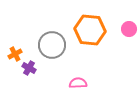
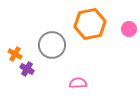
orange hexagon: moved 6 px up; rotated 16 degrees counterclockwise
orange cross: rotated 32 degrees counterclockwise
purple cross: moved 2 px left, 1 px down
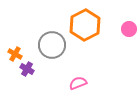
orange hexagon: moved 5 px left, 1 px down; rotated 16 degrees counterclockwise
pink semicircle: rotated 18 degrees counterclockwise
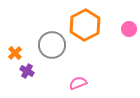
orange cross: moved 1 px up; rotated 16 degrees clockwise
purple cross: moved 2 px down
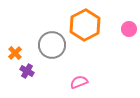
pink semicircle: moved 1 px right, 1 px up
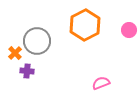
pink circle: moved 1 px down
gray circle: moved 15 px left, 4 px up
purple cross: rotated 24 degrees counterclockwise
pink semicircle: moved 22 px right, 1 px down
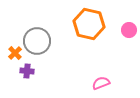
orange hexagon: moved 4 px right, 1 px up; rotated 20 degrees counterclockwise
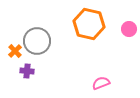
pink circle: moved 1 px up
orange cross: moved 2 px up
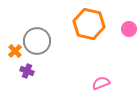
purple cross: rotated 16 degrees clockwise
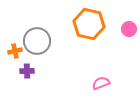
orange cross: rotated 32 degrees clockwise
purple cross: rotated 24 degrees counterclockwise
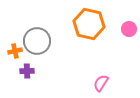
pink semicircle: rotated 36 degrees counterclockwise
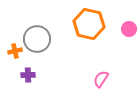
gray circle: moved 2 px up
purple cross: moved 1 px right, 4 px down
pink semicircle: moved 4 px up
